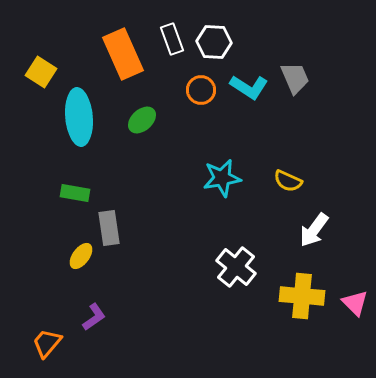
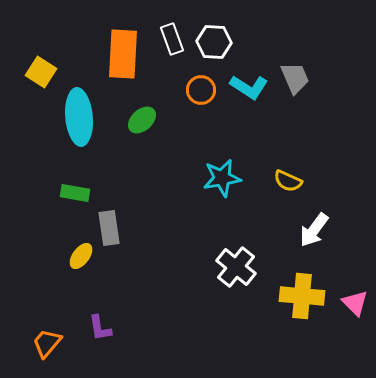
orange rectangle: rotated 27 degrees clockwise
purple L-shape: moved 6 px right, 11 px down; rotated 116 degrees clockwise
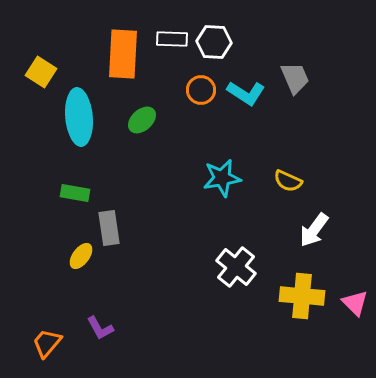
white rectangle: rotated 68 degrees counterclockwise
cyan L-shape: moved 3 px left, 6 px down
purple L-shape: rotated 20 degrees counterclockwise
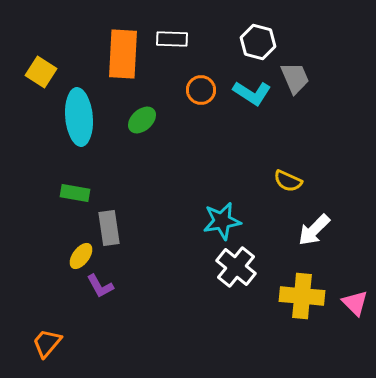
white hexagon: moved 44 px right; rotated 12 degrees clockwise
cyan L-shape: moved 6 px right
cyan star: moved 43 px down
white arrow: rotated 9 degrees clockwise
purple L-shape: moved 42 px up
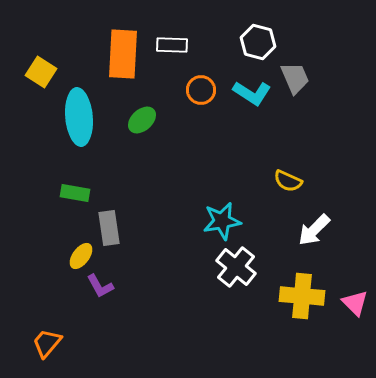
white rectangle: moved 6 px down
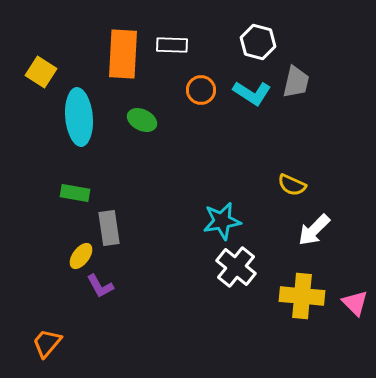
gray trapezoid: moved 1 px right, 4 px down; rotated 36 degrees clockwise
green ellipse: rotated 68 degrees clockwise
yellow semicircle: moved 4 px right, 4 px down
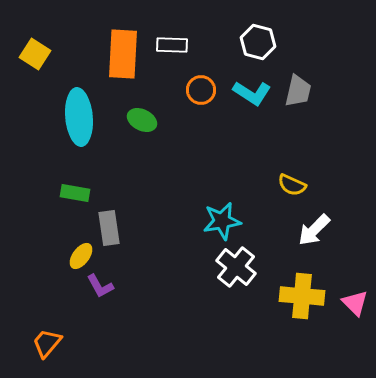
yellow square: moved 6 px left, 18 px up
gray trapezoid: moved 2 px right, 9 px down
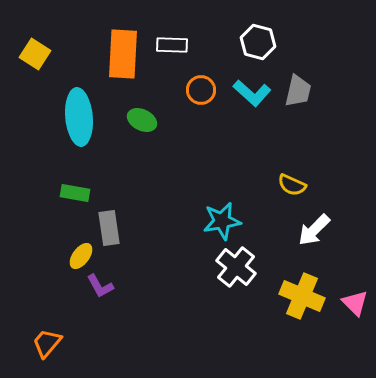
cyan L-shape: rotated 9 degrees clockwise
yellow cross: rotated 18 degrees clockwise
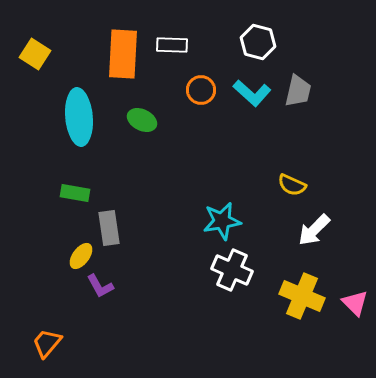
white cross: moved 4 px left, 3 px down; rotated 15 degrees counterclockwise
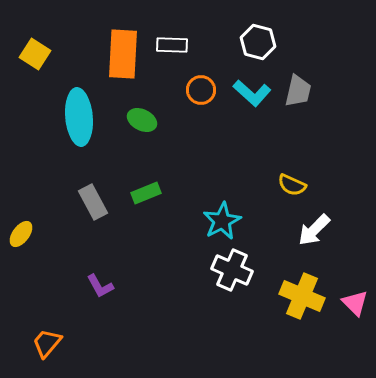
green rectangle: moved 71 px right; rotated 32 degrees counterclockwise
cyan star: rotated 18 degrees counterclockwise
gray rectangle: moved 16 px left, 26 px up; rotated 20 degrees counterclockwise
yellow ellipse: moved 60 px left, 22 px up
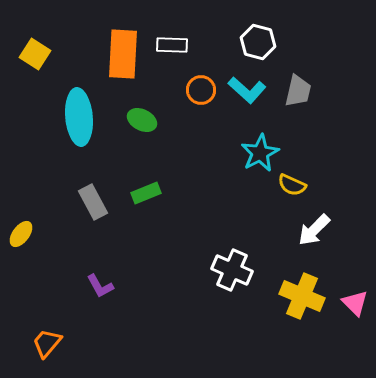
cyan L-shape: moved 5 px left, 3 px up
cyan star: moved 38 px right, 68 px up
